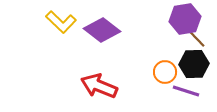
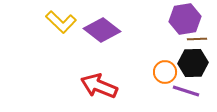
brown line: rotated 48 degrees counterclockwise
black hexagon: moved 1 px left, 1 px up
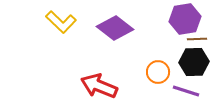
purple diamond: moved 13 px right, 2 px up
black hexagon: moved 1 px right, 1 px up
orange circle: moved 7 px left
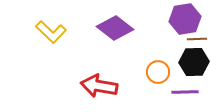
yellow L-shape: moved 10 px left, 10 px down
red arrow: rotated 12 degrees counterclockwise
purple line: moved 1 px left, 1 px down; rotated 20 degrees counterclockwise
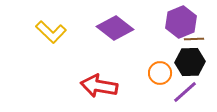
purple hexagon: moved 4 px left, 3 px down; rotated 12 degrees counterclockwise
brown line: moved 3 px left
black hexagon: moved 4 px left
orange circle: moved 2 px right, 1 px down
purple line: rotated 40 degrees counterclockwise
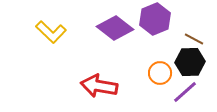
purple hexagon: moved 26 px left, 3 px up
brown line: rotated 30 degrees clockwise
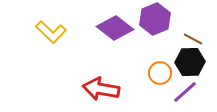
brown line: moved 1 px left
red arrow: moved 2 px right, 3 px down
